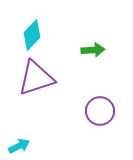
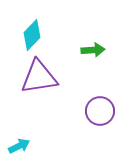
purple triangle: moved 3 px right, 1 px up; rotated 9 degrees clockwise
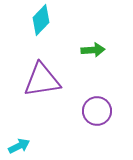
cyan diamond: moved 9 px right, 15 px up
purple triangle: moved 3 px right, 3 px down
purple circle: moved 3 px left
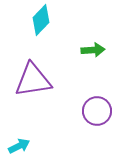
purple triangle: moved 9 px left
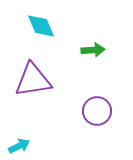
cyan diamond: moved 6 px down; rotated 68 degrees counterclockwise
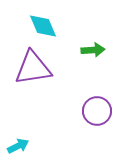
cyan diamond: moved 2 px right
purple triangle: moved 12 px up
cyan arrow: moved 1 px left
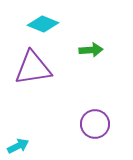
cyan diamond: moved 2 px up; rotated 44 degrees counterclockwise
green arrow: moved 2 px left
purple circle: moved 2 px left, 13 px down
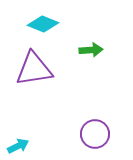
purple triangle: moved 1 px right, 1 px down
purple circle: moved 10 px down
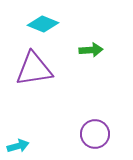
cyan arrow: rotated 10 degrees clockwise
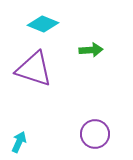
purple triangle: rotated 27 degrees clockwise
cyan arrow: moved 1 px right, 4 px up; rotated 50 degrees counterclockwise
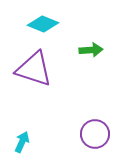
cyan arrow: moved 3 px right
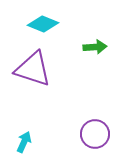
green arrow: moved 4 px right, 3 px up
purple triangle: moved 1 px left
cyan arrow: moved 2 px right
